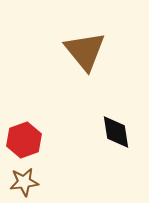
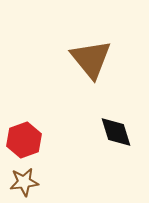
brown triangle: moved 6 px right, 8 px down
black diamond: rotated 9 degrees counterclockwise
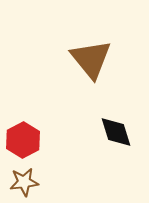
red hexagon: moved 1 px left; rotated 8 degrees counterclockwise
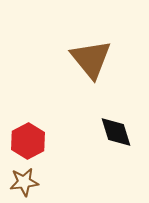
red hexagon: moved 5 px right, 1 px down
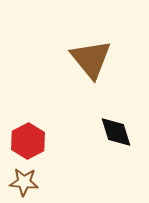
brown star: rotated 12 degrees clockwise
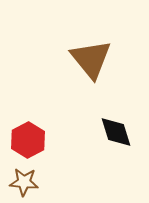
red hexagon: moved 1 px up
